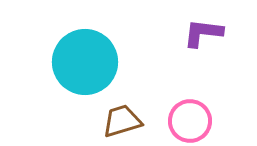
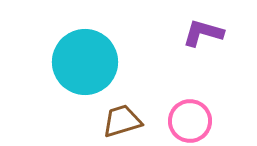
purple L-shape: rotated 9 degrees clockwise
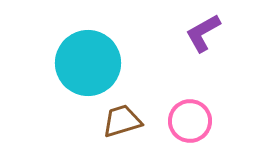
purple L-shape: rotated 45 degrees counterclockwise
cyan circle: moved 3 px right, 1 px down
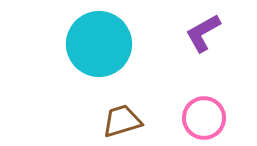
cyan circle: moved 11 px right, 19 px up
pink circle: moved 14 px right, 3 px up
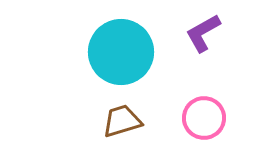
cyan circle: moved 22 px right, 8 px down
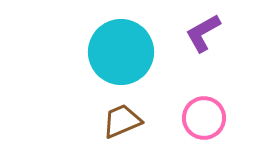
brown trapezoid: rotated 6 degrees counterclockwise
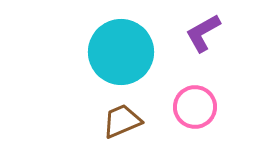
pink circle: moved 9 px left, 11 px up
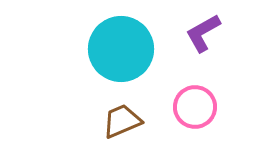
cyan circle: moved 3 px up
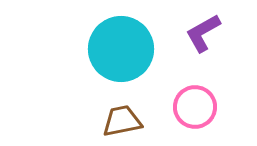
brown trapezoid: rotated 12 degrees clockwise
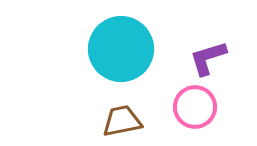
purple L-shape: moved 5 px right, 25 px down; rotated 12 degrees clockwise
